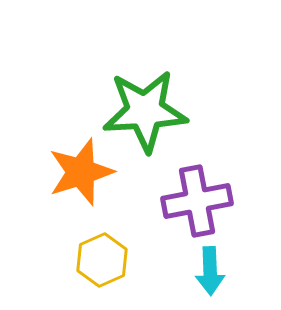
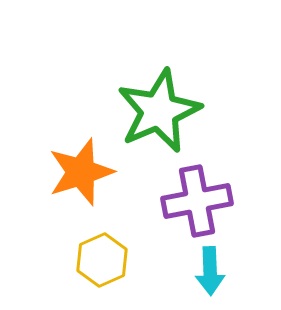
green star: moved 14 px right; rotated 20 degrees counterclockwise
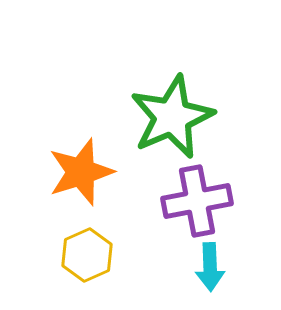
green star: moved 13 px right, 6 px down
yellow hexagon: moved 15 px left, 5 px up
cyan arrow: moved 4 px up
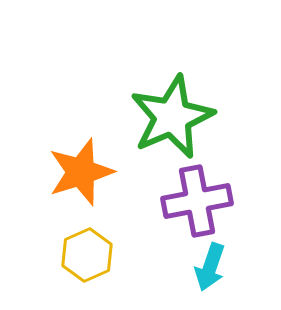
cyan arrow: rotated 21 degrees clockwise
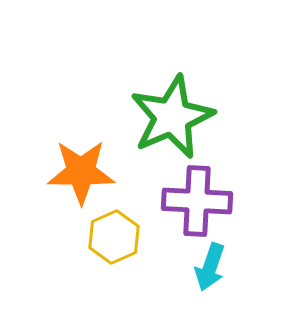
orange star: rotated 18 degrees clockwise
purple cross: rotated 14 degrees clockwise
yellow hexagon: moved 27 px right, 18 px up
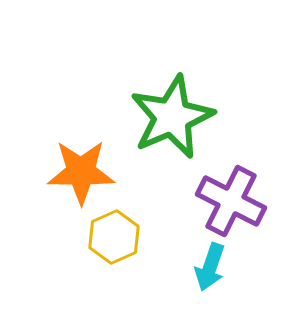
purple cross: moved 34 px right; rotated 24 degrees clockwise
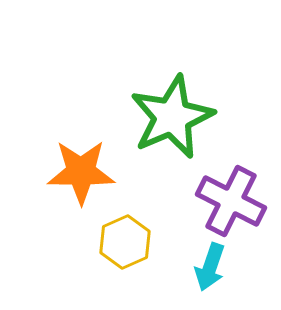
yellow hexagon: moved 11 px right, 5 px down
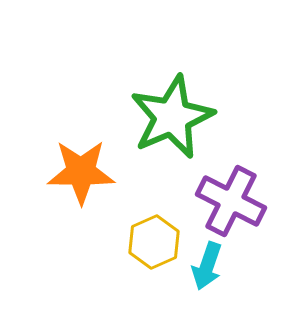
yellow hexagon: moved 29 px right
cyan arrow: moved 3 px left, 1 px up
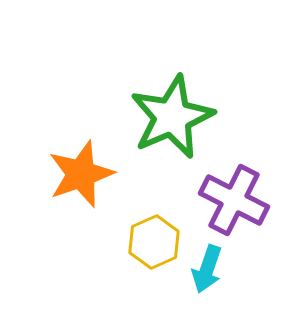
orange star: moved 2 px down; rotated 20 degrees counterclockwise
purple cross: moved 3 px right, 1 px up
cyan arrow: moved 3 px down
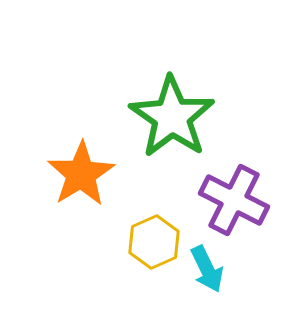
green star: rotated 14 degrees counterclockwise
orange star: rotated 12 degrees counterclockwise
cyan arrow: rotated 45 degrees counterclockwise
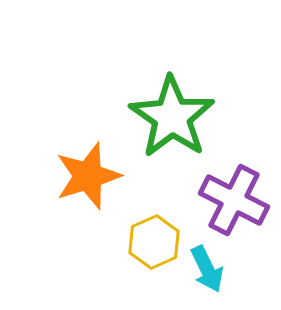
orange star: moved 7 px right, 2 px down; rotated 14 degrees clockwise
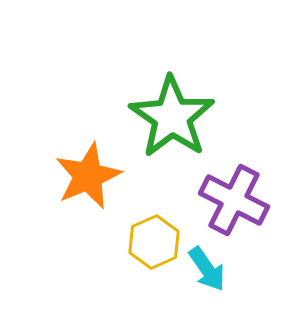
orange star: rotated 6 degrees counterclockwise
cyan arrow: rotated 9 degrees counterclockwise
